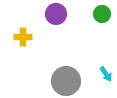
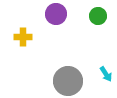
green circle: moved 4 px left, 2 px down
gray circle: moved 2 px right
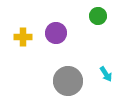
purple circle: moved 19 px down
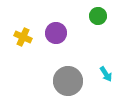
yellow cross: rotated 24 degrees clockwise
